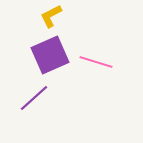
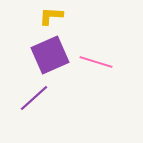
yellow L-shape: rotated 30 degrees clockwise
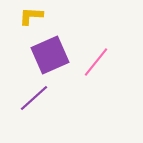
yellow L-shape: moved 20 px left
pink line: rotated 68 degrees counterclockwise
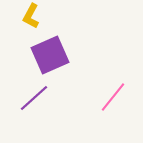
yellow L-shape: rotated 65 degrees counterclockwise
pink line: moved 17 px right, 35 px down
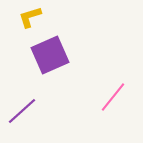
yellow L-shape: moved 1 px left, 1 px down; rotated 45 degrees clockwise
purple line: moved 12 px left, 13 px down
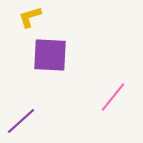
purple square: rotated 27 degrees clockwise
purple line: moved 1 px left, 10 px down
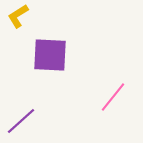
yellow L-shape: moved 12 px left, 1 px up; rotated 15 degrees counterclockwise
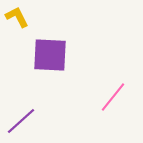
yellow L-shape: moved 1 px left, 1 px down; rotated 95 degrees clockwise
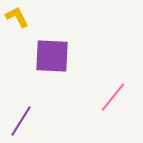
purple square: moved 2 px right, 1 px down
purple line: rotated 16 degrees counterclockwise
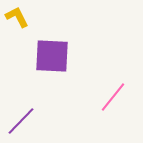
purple line: rotated 12 degrees clockwise
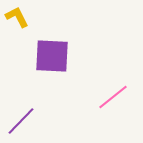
pink line: rotated 12 degrees clockwise
